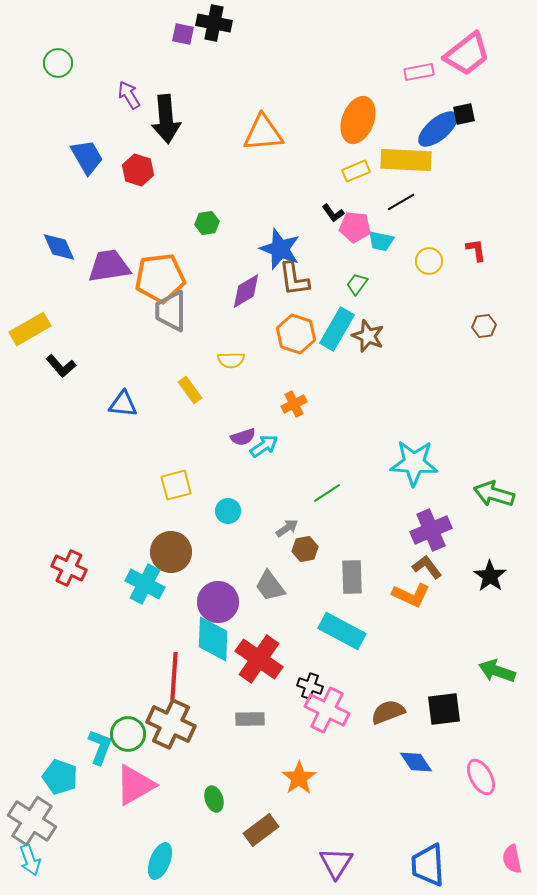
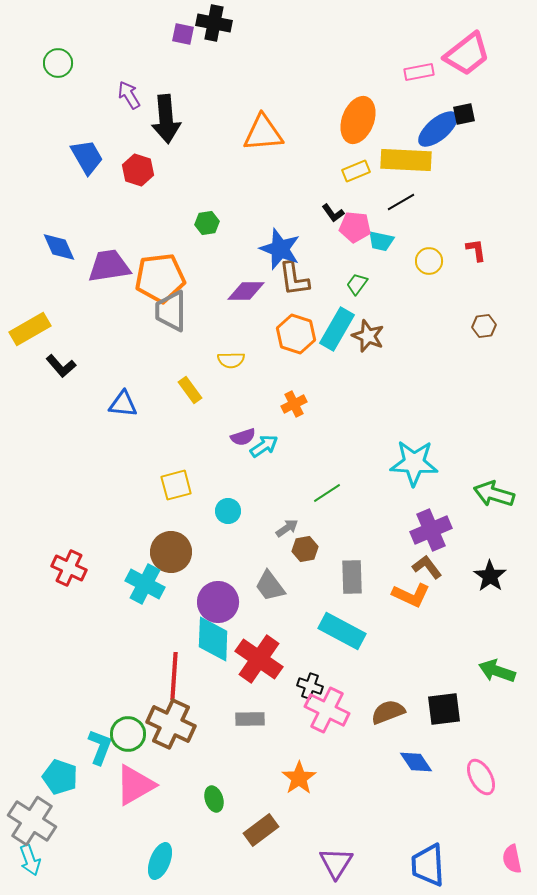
purple diamond at (246, 291): rotated 30 degrees clockwise
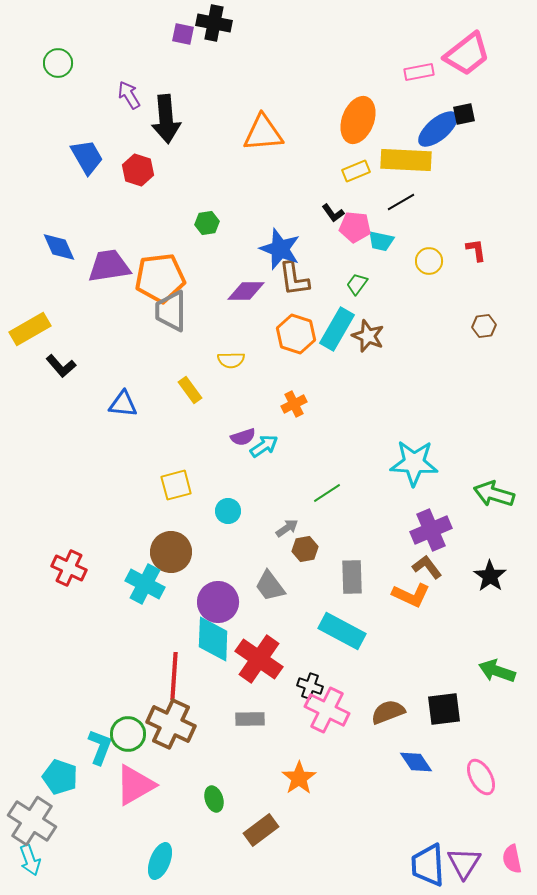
purple triangle at (336, 863): moved 128 px right
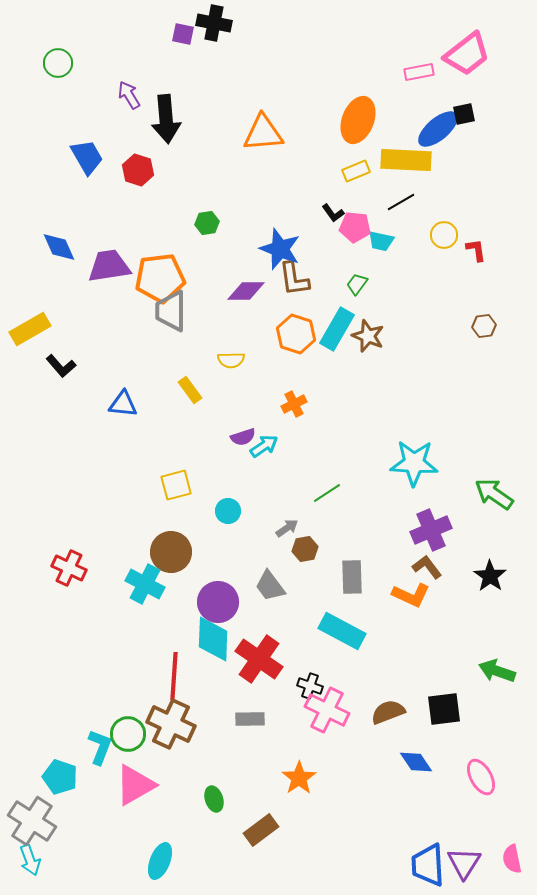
yellow circle at (429, 261): moved 15 px right, 26 px up
green arrow at (494, 494): rotated 18 degrees clockwise
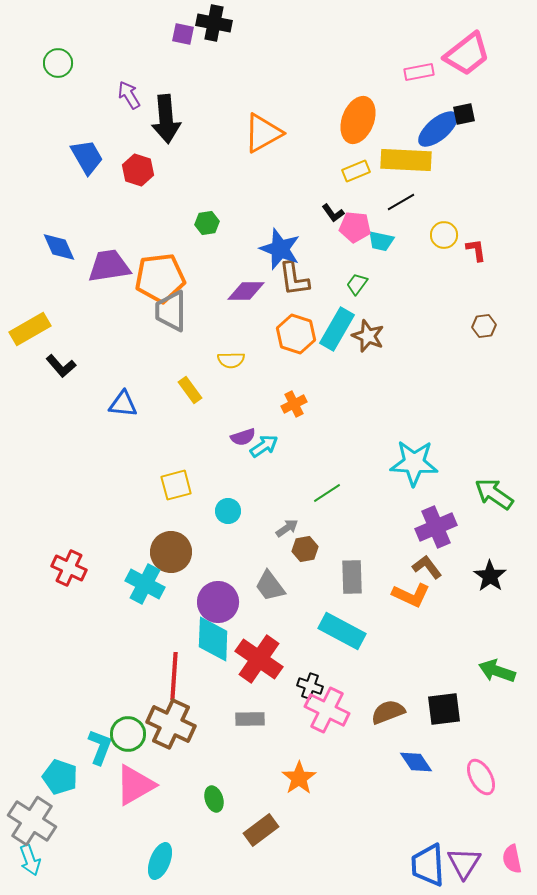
orange triangle at (263, 133): rotated 24 degrees counterclockwise
purple cross at (431, 530): moved 5 px right, 3 px up
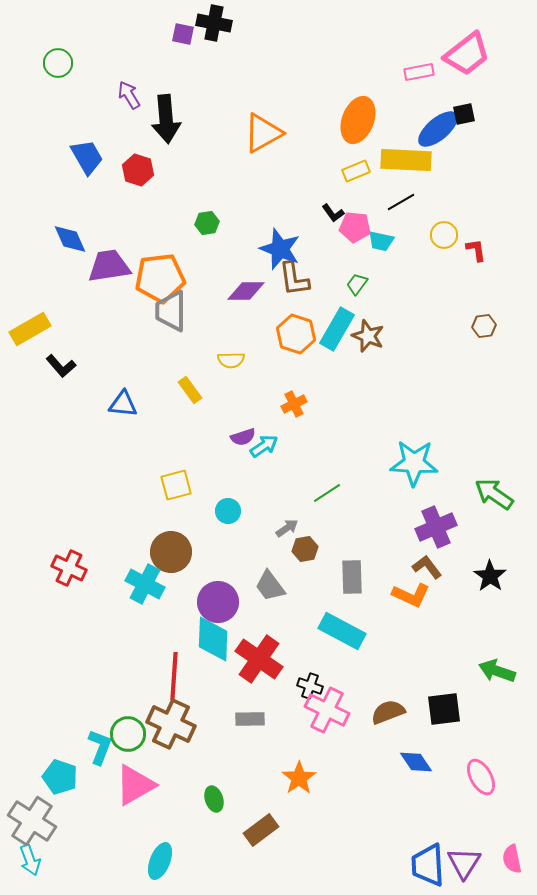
blue diamond at (59, 247): moved 11 px right, 8 px up
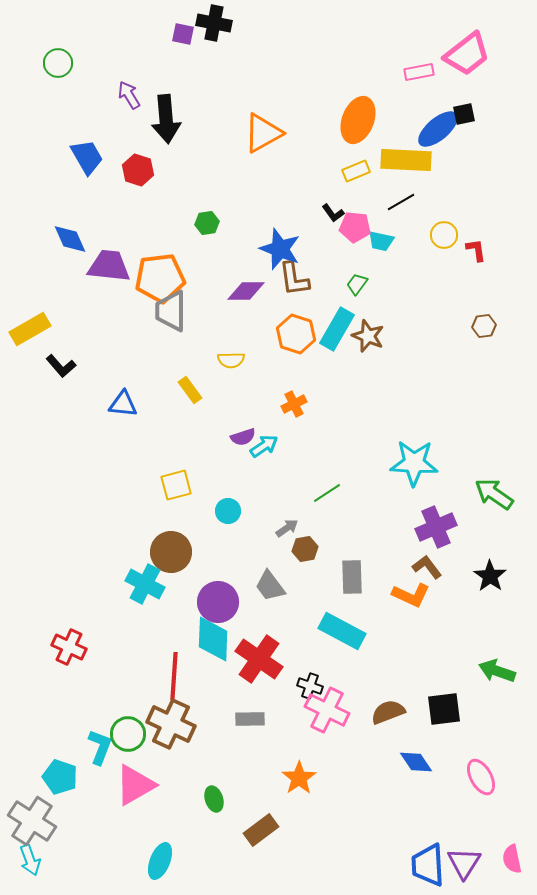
purple trapezoid at (109, 266): rotated 15 degrees clockwise
red cross at (69, 568): moved 79 px down
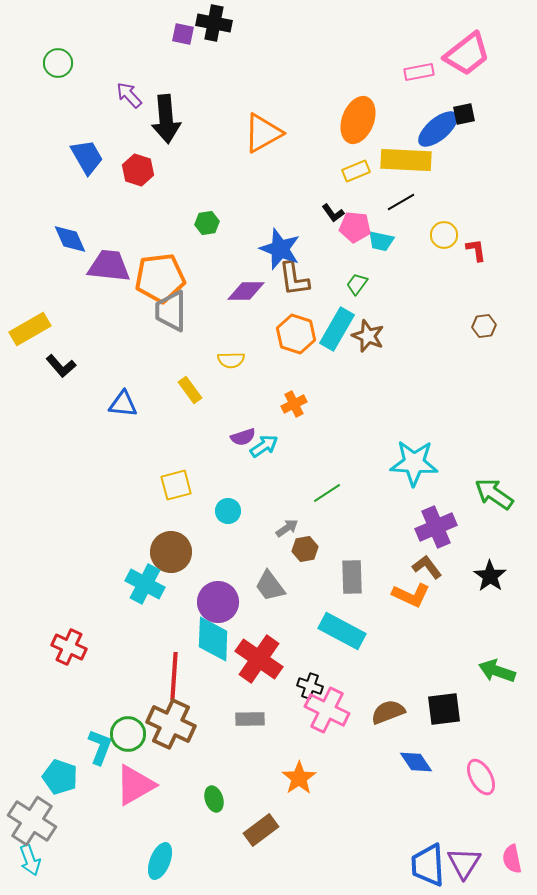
purple arrow at (129, 95): rotated 12 degrees counterclockwise
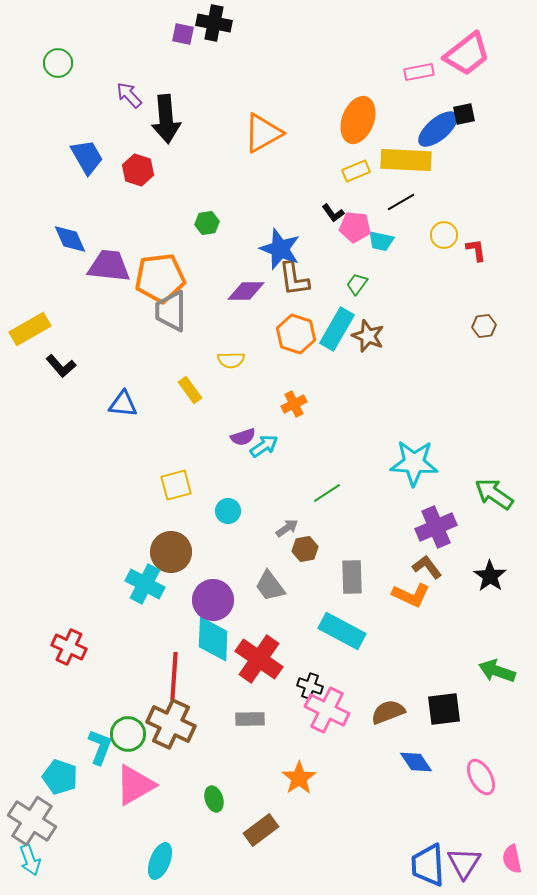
purple circle at (218, 602): moved 5 px left, 2 px up
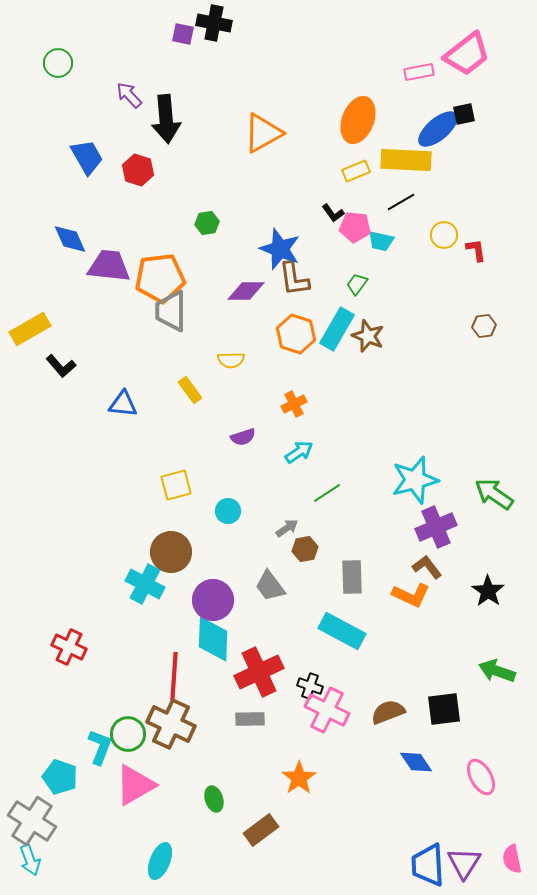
cyan arrow at (264, 446): moved 35 px right, 6 px down
cyan star at (414, 463): moved 1 px right, 17 px down; rotated 18 degrees counterclockwise
black star at (490, 576): moved 2 px left, 15 px down
red cross at (259, 659): moved 13 px down; rotated 30 degrees clockwise
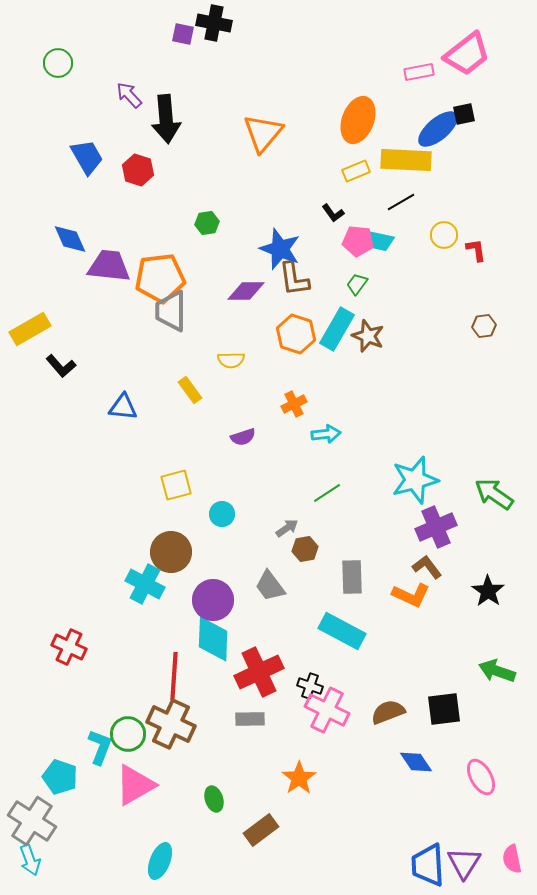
orange triangle at (263, 133): rotated 21 degrees counterclockwise
pink pentagon at (355, 227): moved 3 px right, 14 px down
blue triangle at (123, 404): moved 3 px down
cyan arrow at (299, 452): moved 27 px right, 18 px up; rotated 28 degrees clockwise
cyan circle at (228, 511): moved 6 px left, 3 px down
